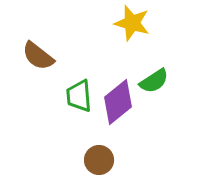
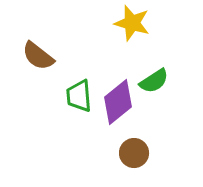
brown circle: moved 35 px right, 7 px up
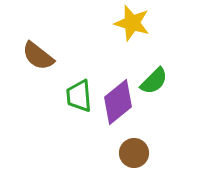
green semicircle: rotated 12 degrees counterclockwise
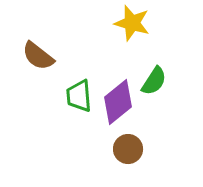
green semicircle: rotated 12 degrees counterclockwise
brown circle: moved 6 px left, 4 px up
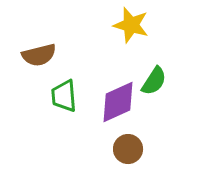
yellow star: moved 1 px left, 2 px down
brown semicircle: moved 1 px right, 1 px up; rotated 52 degrees counterclockwise
green trapezoid: moved 15 px left
purple diamond: rotated 15 degrees clockwise
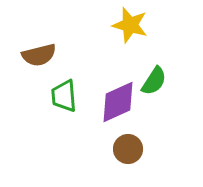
yellow star: moved 1 px left
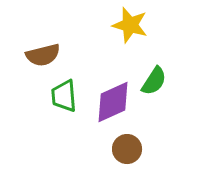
brown semicircle: moved 4 px right
purple diamond: moved 5 px left
brown circle: moved 1 px left
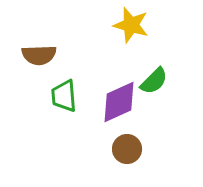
yellow star: moved 1 px right
brown semicircle: moved 4 px left; rotated 12 degrees clockwise
green semicircle: rotated 12 degrees clockwise
purple diamond: moved 6 px right
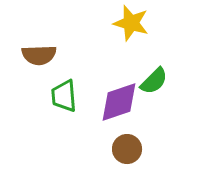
yellow star: moved 2 px up
purple diamond: rotated 6 degrees clockwise
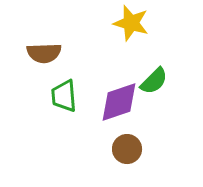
brown semicircle: moved 5 px right, 2 px up
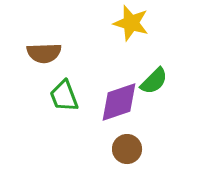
green trapezoid: rotated 16 degrees counterclockwise
